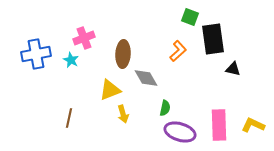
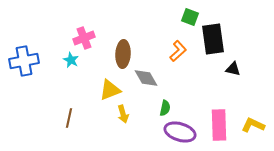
blue cross: moved 12 px left, 7 px down
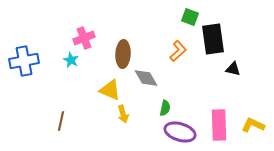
yellow triangle: rotated 45 degrees clockwise
brown line: moved 8 px left, 3 px down
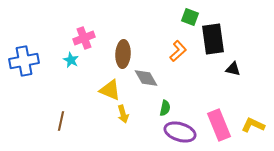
pink rectangle: rotated 20 degrees counterclockwise
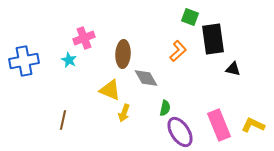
cyan star: moved 2 px left
yellow arrow: moved 1 px right, 1 px up; rotated 36 degrees clockwise
brown line: moved 2 px right, 1 px up
purple ellipse: rotated 40 degrees clockwise
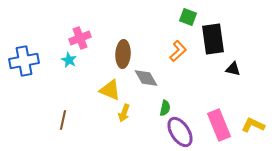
green square: moved 2 px left
pink cross: moved 4 px left
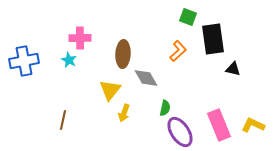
pink cross: rotated 20 degrees clockwise
yellow triangle: rotated 45 degrees clockwise
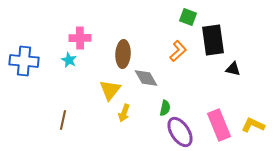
black rectangle: moved 1 px down
blue cross: rotated 16 degrees clockwise
